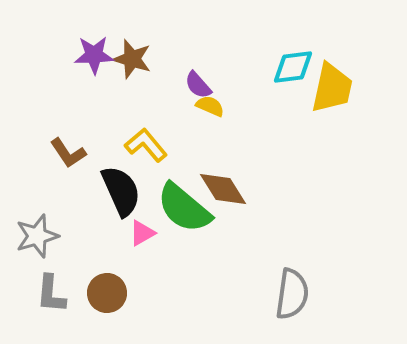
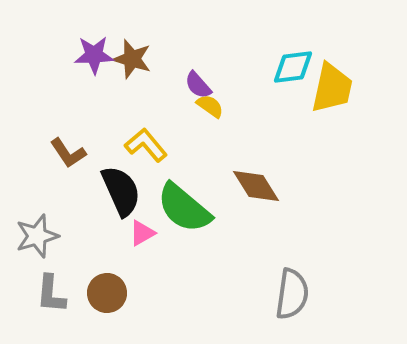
yellow semicircle: rotated 12 degrees clockwise
brown diamond: moved 33 px right, 3 px up
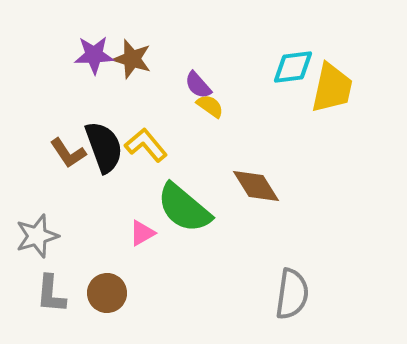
black semicircle: moved 17 px left, 44 px up; rotated 4 degrees clockwise
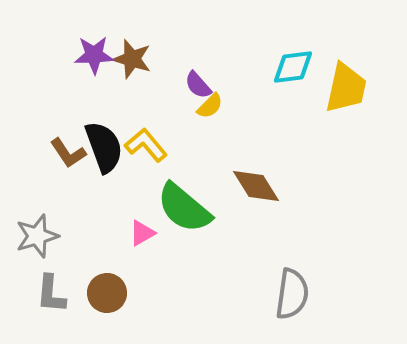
yellow trapezoid: moved 14 px right
yellow semicircle: rotated 100 degrees clockwise
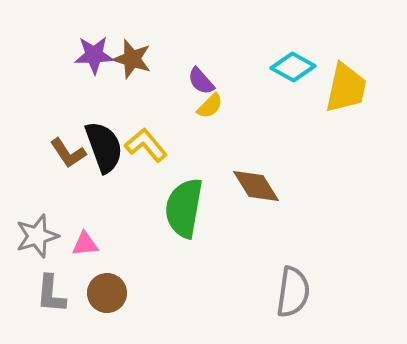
cyan diamond: rotated 36 degrees clockwise
purple semicircle: moved 3 px right, 4 px up
green semicircle: rotated 60 degrees clockwise
pink triangle: moved 57 px left, 11 px down; rotated 24 degrees clockwise
gray semicircle: moved 1 px right, 2 px up
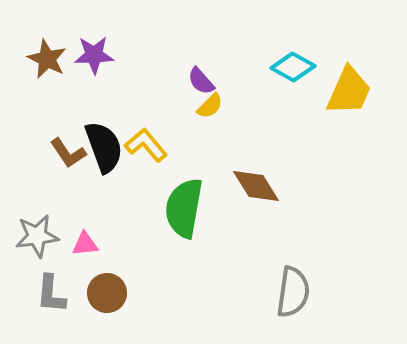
brown star: moved 85 px left; rotated 9 degrees clockwise
yellow trapezoid: moved 3 px right, 3 px down; rotated 12 degrees clockwise
gray star: rotated 9 degrees clockwise
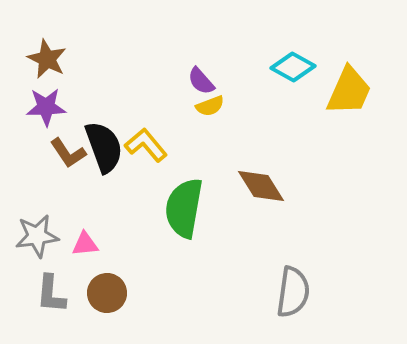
purple star: moved 48 px left, 52 px down
yellow semicircle: rotated 24 degrees clockwise
brown diamond: moved 5 px right
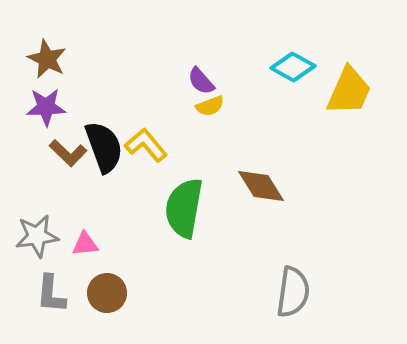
brown L-shape: rotated 12 degrees counterclockwise
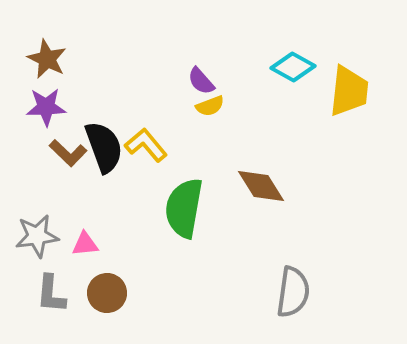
yellow trapezoid: rotated 18 degrees counterclockwise
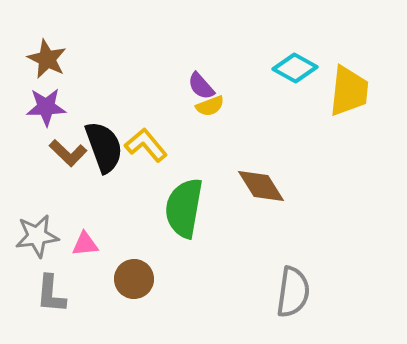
cyan diamond: moved 2 px right, 1 px down
purple semicircle: moved 5 px down
brown circle: moved 27 px right, 14 px up
